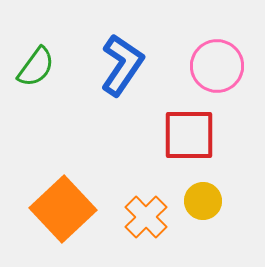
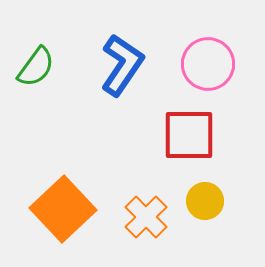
pink circle: moved 9 px left, 2 px up
yellow circle: moved 2 px right
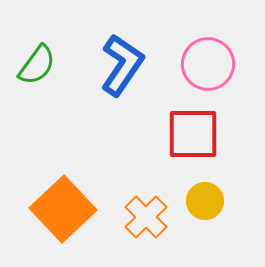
green semicircle: moved 1 px right, 2 px up
red square: moved 4 px right, 1 px up
